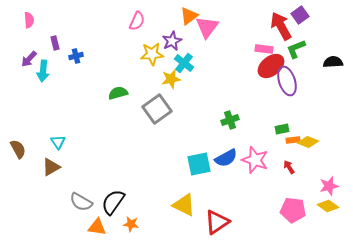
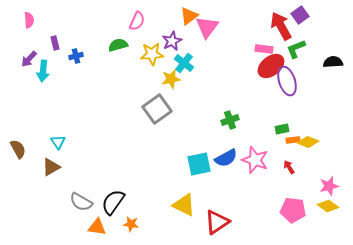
green semicircle at (118, 93): moved 48 px up
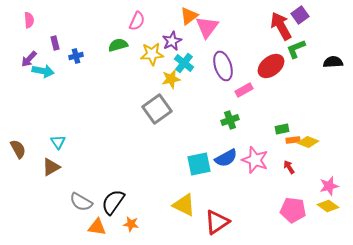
pink rectangle at (264, 49): moved 20 px left, 41 px down; rotated 36 degrees counterclockwise
cyan arrow at (43, 71): rotated 85 degrees counterclockwise
purple ellipse at (287, 81): moved 64 px left, 15 px up
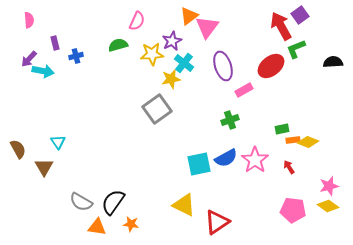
pink star at (255, 160): rotated 16 degrees clockwise
brown triangle at (51, 167): moved 7 px left; rotated 30 degrees counterclockwise
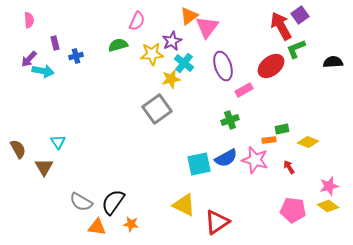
orange rectangle at (293, 140): moved 24 px left
pink star at (255, 160): rotated 20 degrees counterclockwise
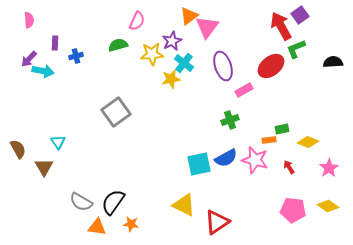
purple rectangle at (55, 43): rotated 16 degrees clockwise
gray square at (157, 109): moved 41 px left, 3 px down
pink star at (329, 186): moved 18 px up; rotated 18 degrees counterclockwise
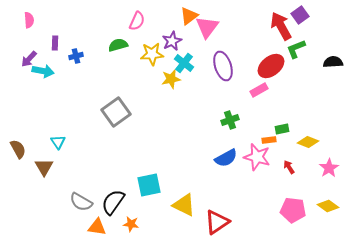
pink rectangle at (244, 90): moved 15 px right
pink star at (255, 160): moved 2 px right, 3 px up
cyan square at (199, 164): moved 50 px left, 21 px down
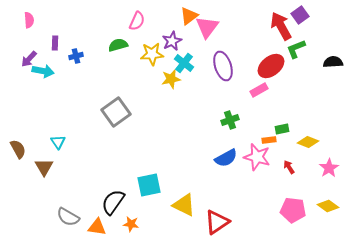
gray semicircle at (81, 202): moved 13 px left, 15 px down
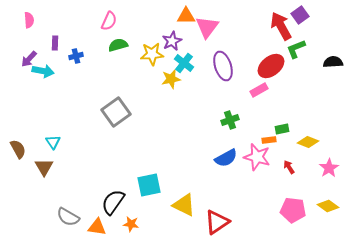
orange triangle at (189, 16): moved 3 px left; rotated 36 degrees clockwise
pink semicircle at (137, 21): moved 28 px left
cyan triangle at (58, 142): moved 5 px left
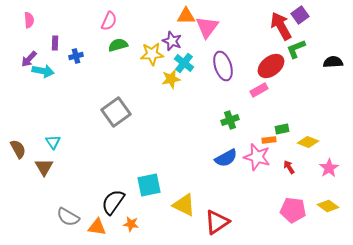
purple star at (172, 41): rotated 24 degrees counterclockwise
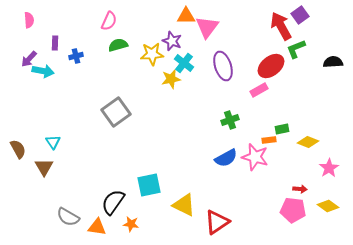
pink star at (257, 157): moved 2 px left
red arrow at (289, 167): moved 11 px right, 22 px down; rotated 128 degrees clockwise
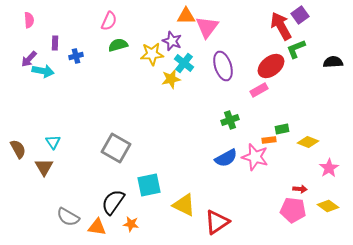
gray square at (116, 112): moved 36 px down; rotated 24 degrees counterclockwise
